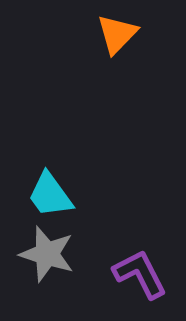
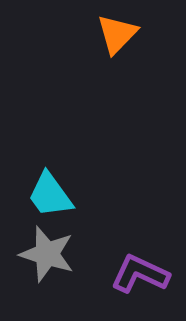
purple L-shape: rotated 38 degrees counterclockwise
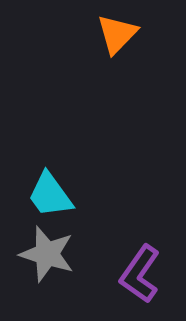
purple L-shape: rotated 80 degrees counterclockwise
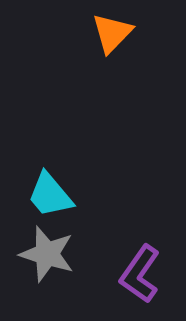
orange triangle: moved 5 px left, 1 px up
cyan trapezoid: rotated 4 degrees counterclockwise
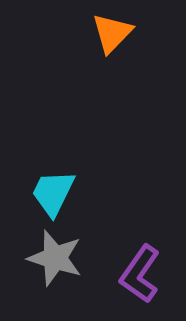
cyan trapezoid: moved 3 px right, 2 px up; rotated 66 degrees clockwise
gray star: moved 8 px right, 4 px down
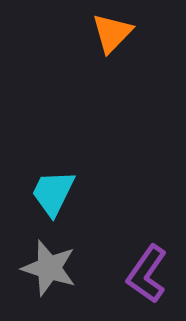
gray star: moved 6 px left, 10 px down
purple L-shape: moved 7 px right
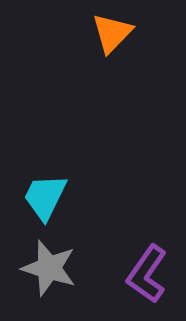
cyan trapezoid: moved 8 px left, 4 px down
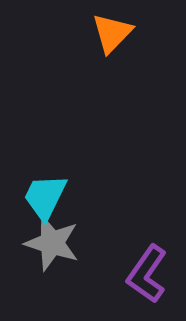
gray star: moved 3 px right, 25 px up
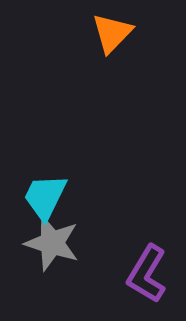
purple L-shape: rotated 4 degrees counterclockwise
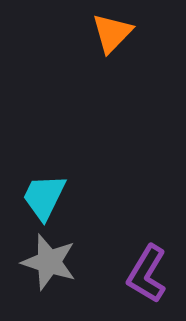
cyan trapezoid: moved 1 px left
gray star: moved 3 px left, 19 px down
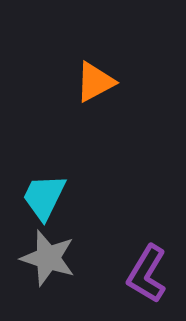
orange triangle: moved 17 px left, 49 px down; rotated 18 degrees clockwise
gray star: moved 1 px left, 4 px up
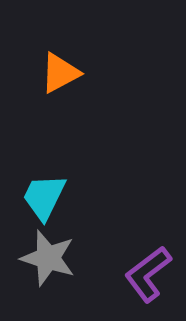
orange triangle: moved 35 px left, 9 px up
purple L-shape: moved 1 px right; rotated 22 degrees clockwise
